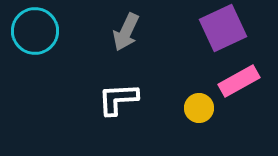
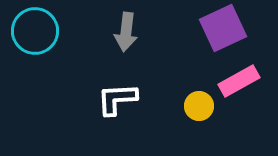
gray arrow: rotated 18 degrees counterclockwise
white L-shape: moved 1 px left
yellow circle: moved 2 px up
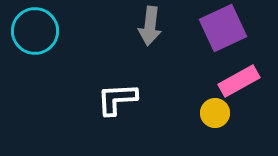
gray arrow: moved 24 px right, 6 px up
yellow circle: moved 16 px right, 7 px down
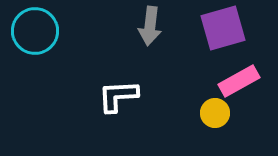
purple square: rotated 9 degrees clockwise
white L-shape: moved 1 px right, 3 px up
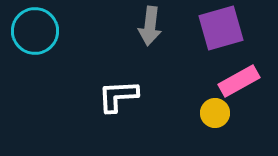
purple square: moved 2 px left
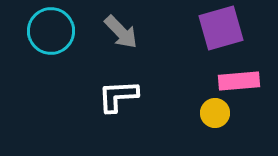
gray arrow: moved 29 px left, 6 px down; rotated 51 degrees counterclockwise
cyan circle: moved 16 px right
pink rectangle: rotated 24 degrees clockwise
